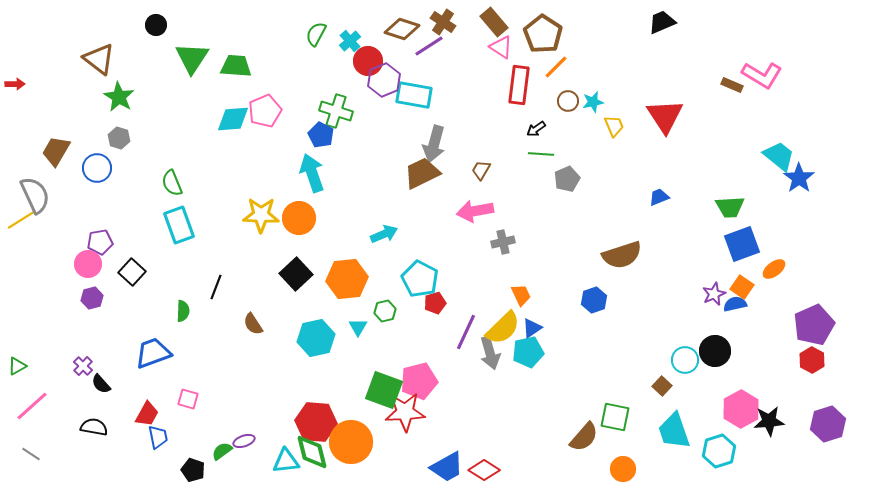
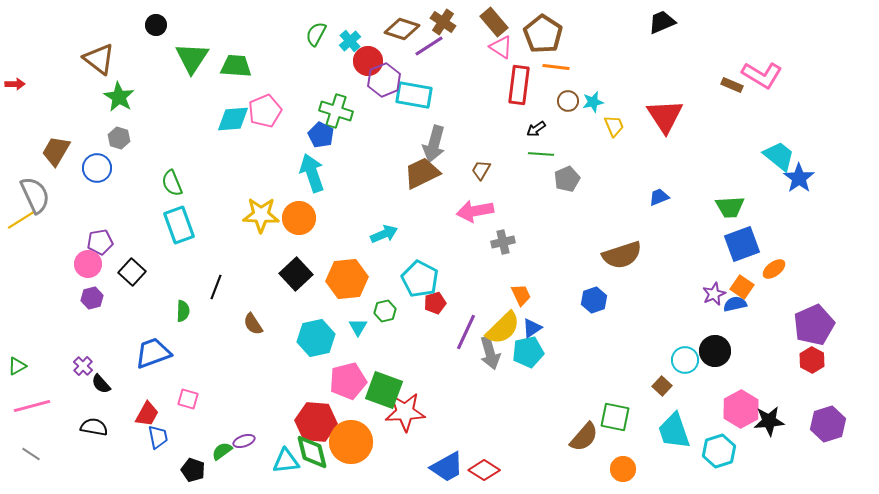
orange line at (556, 67): rotated 52 degrees clockwise
pink pentagon at (419, 381): moved 71 px left
pink line at (32, 406): rotated 27 degrees clockwise
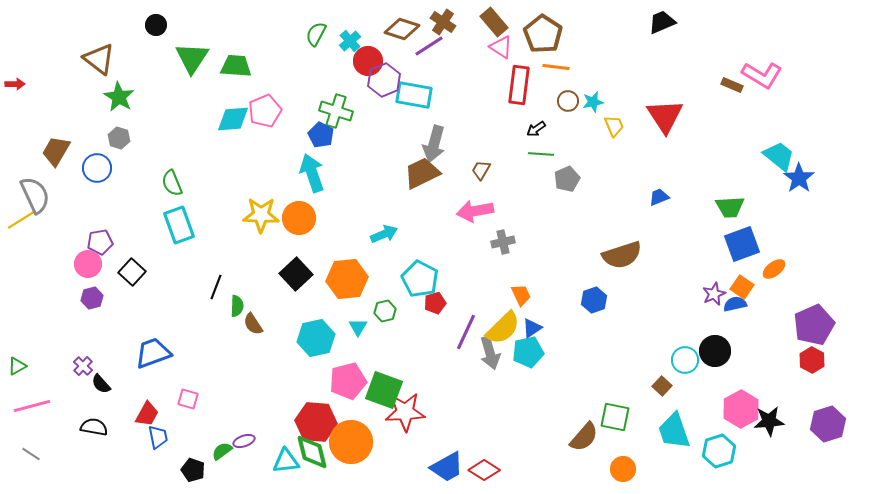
green semicircle at (183, 311): moved 54 px right, 5 px up
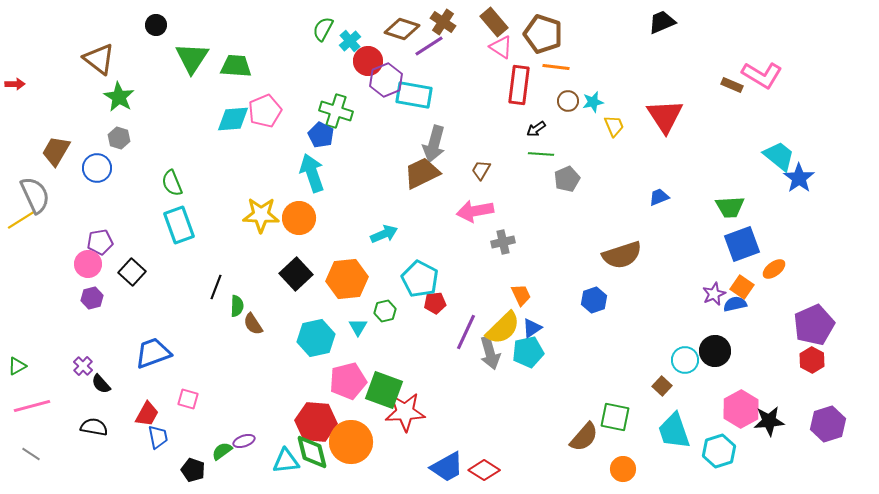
green semicircle at (316, 34): moved 7 px right, 5 px up
brown pentagon at (543, 34): rotated 15 degrees counterclockwise
purple hexagon at (384, 80): moved 2 px right
red pentagon at (435, 303): rotated 10 degrees clockwise
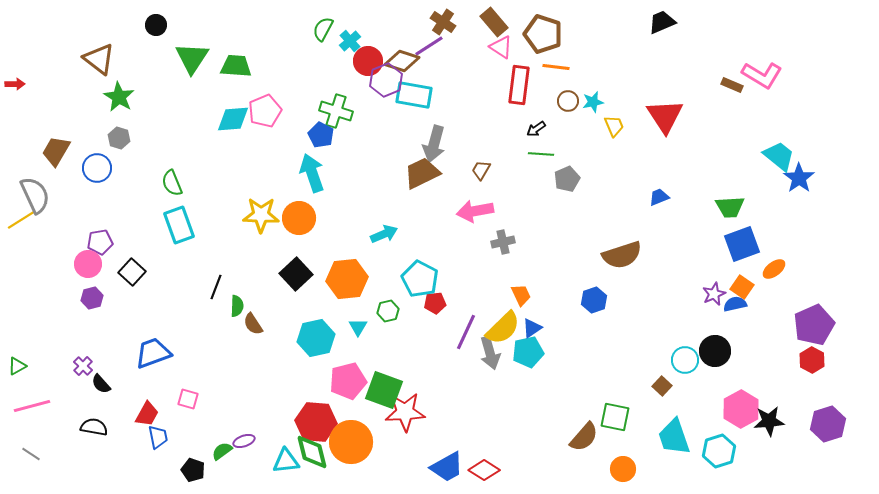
brown diamond at (402, 29): moved 32 px down
green hexagon at (385, 311): moved 3 px right
cyan trapezoid at (674, 431): moved 6 px down
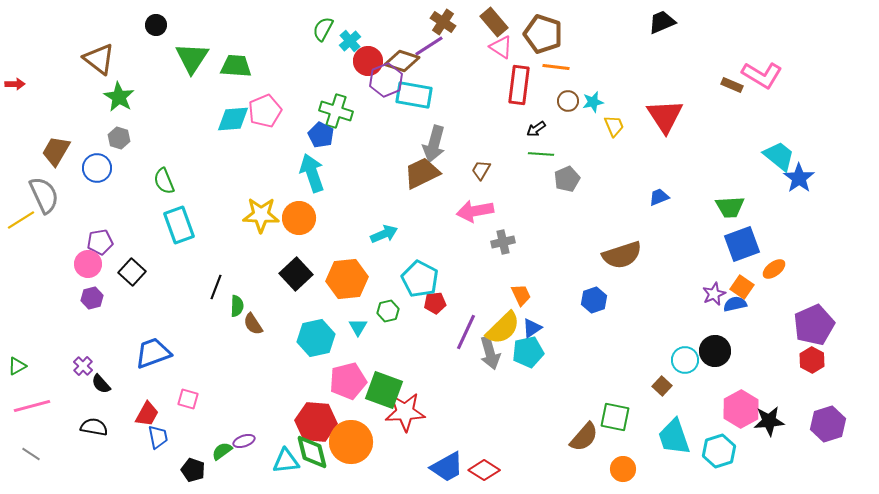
green semicircle at (172, 183): moved 8 px left, 2 px up
gray semicircle at (35, 195): moved 9 px right
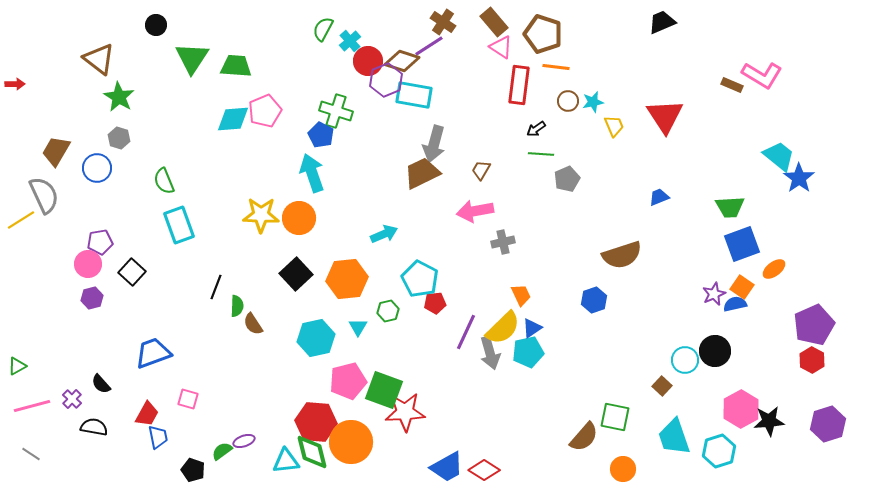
purple cross at (83, 366): moved 11 px left, 33 px down
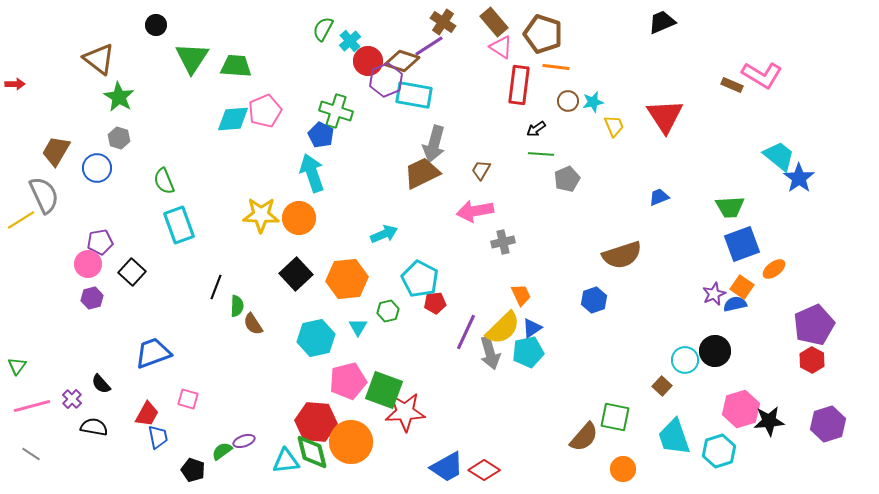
green triangle at (17, 366): rotated 24 degrees counterclockwise
pink hexagon at (741, 409): rotated 12 degrees clockwise
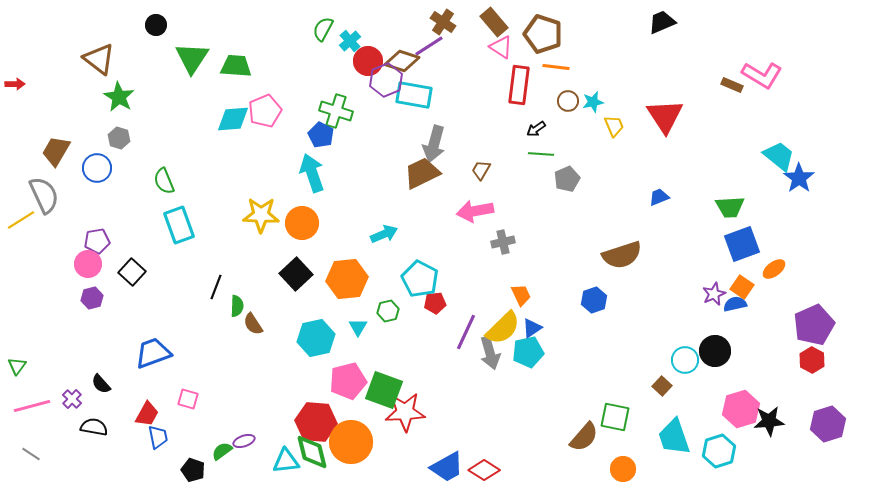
orange circle at (299, 218): moved 3 px right, 5 px down
purple pentagon at (100, 242): moved 3 px left, 1 px up
